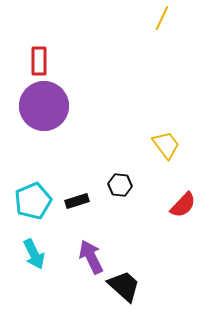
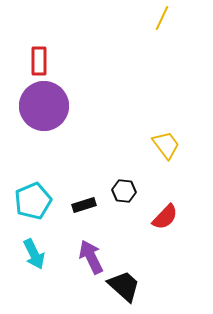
black hexagon: moved 4 px right, 6 px down
black rectangle: moved 7 px right, 4 px down
red semicircle: moved 18 px left, 12 px down
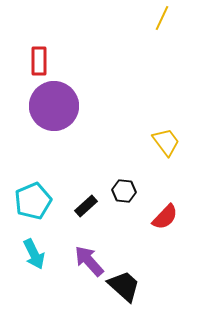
purple circle: moved 10 px right
yellow trapezoid: moved 3 px up
black rectangle: moved 2 px right, 1 px down; rotated 25 degrees counterclockwise
purple arrow: moved 2 px left, 4 px down; rotated 16 degrees counterclockwise
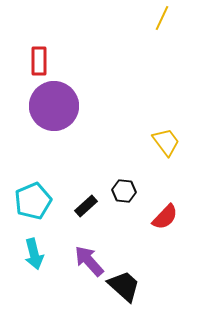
cyan arrow: rotated 12 degrees clockwise
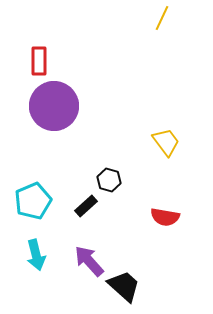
black hexagon: moved 15 px left, 11 px up; rotated 10 degrees clockwise
red semicircle: rotated 56 degrees clockwise
cyan arrow: moved 2 px right, 1 px down
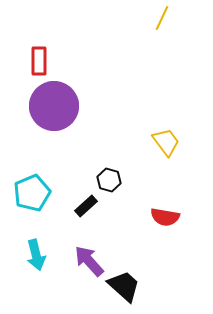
cyan pentagon: moved 1 px left, 8 px up
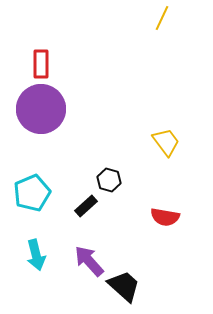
red rectangle: moved 2 px right, 3 px down
purple circle: moved 13 px left, 3 px down
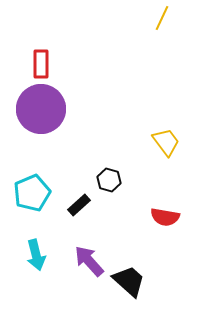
black rectangle: moved 7 px left, 1 px up
black trapezoid: moved 5 px right, 5 px up
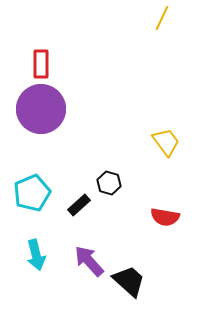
black hexagon: moved 3 px down
